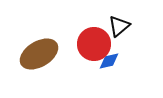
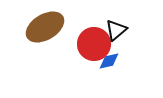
black triangle: moved 3 px left, 4 px down
brown ellipse: moved 6 px right, 27 px up
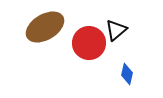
red circle: moved 5 px left, 1 px up
blue diamond: moved 18 px right, 13 px down; rotated 65 degrees counterclockwise
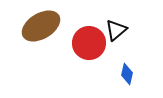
brown ellipse: moved 4 px left, 1 px up
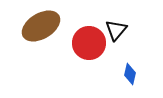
black triangle: rotated 10 degrees counterclockwise
blue diamond: moved 3 px right
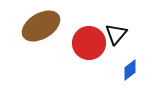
black triangle: moved 4 px down
blue diamond: moved 4 px up; rotated 40 degrees clockwise
